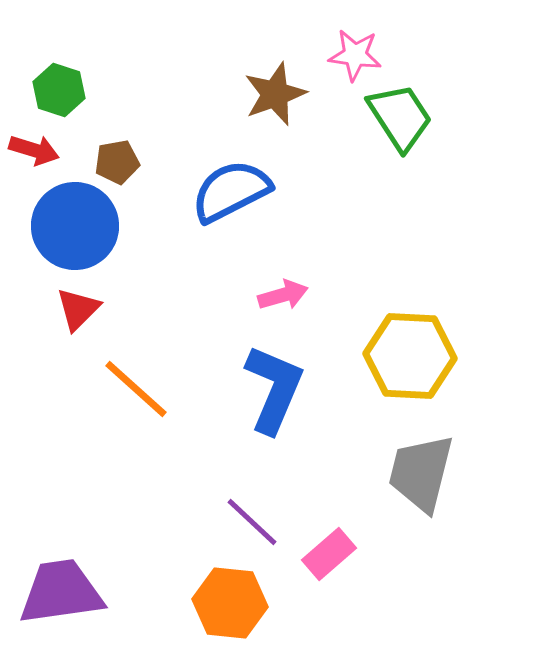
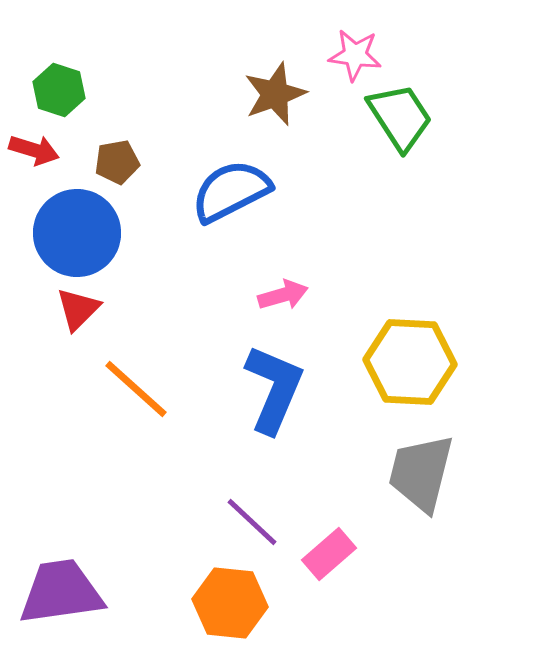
blue circle: moved 2 px right, 7 px down
yellow hexagon: moved 6 px down
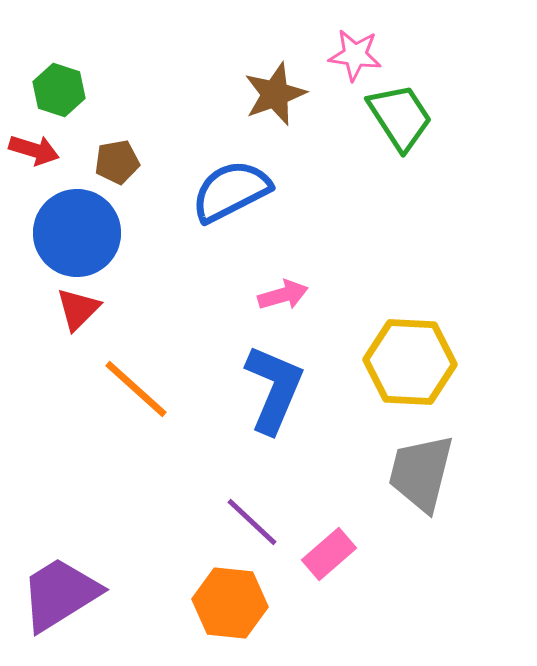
purple trapezoid: moved 1 px left, 2 px down; rotated 24 degrees counterclockwise
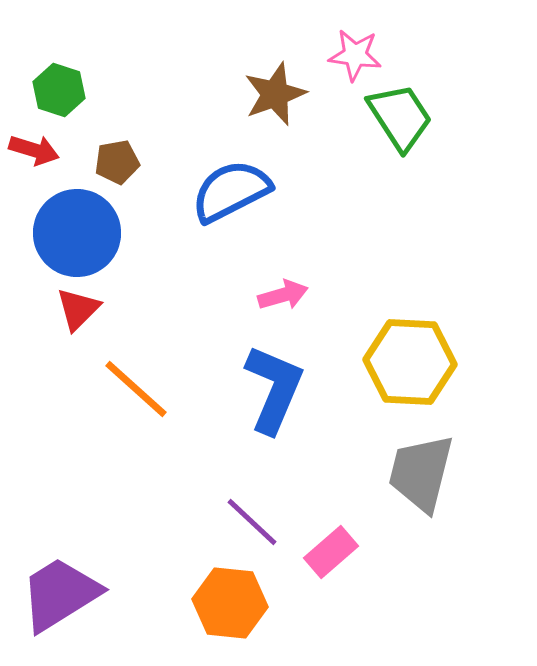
pink rectangle: moved 2 px right, 2 px up
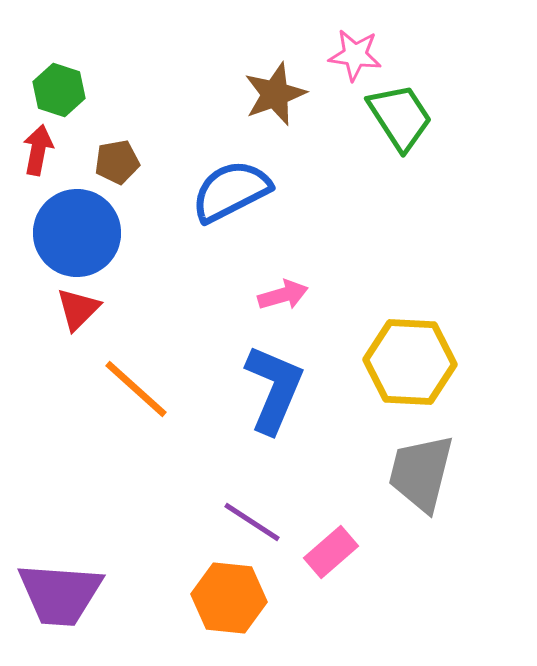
red arrow: moved 4 px right; rotated 96 degrees counterclockwise
purple line: rotated 10 degrees counterclockwise
purple trapezoid: rotated 144 degrees counterclockwise
orange hexagon: moved 1 px left, 5 px up
